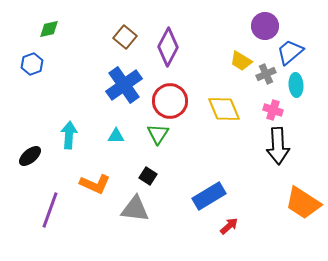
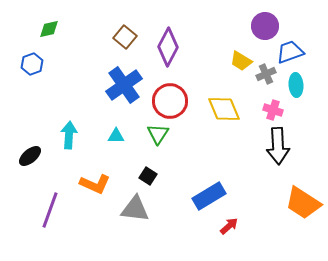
blue trapezoid: rotated 20 degrees clockwise
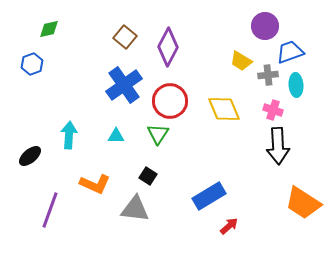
gray cross: moved 2 px right, 1 px down; rotated 18 degrees clockwise
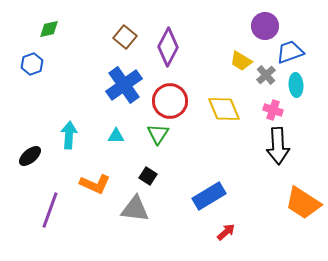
gray cross: moved 2 px left; rotated 36 degrees counterclockwise
red arrow: moved 3 px left, 6 px down
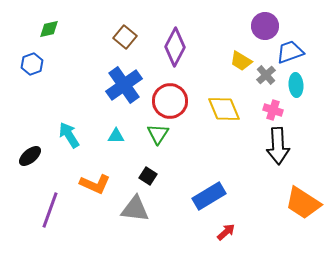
purple diamond: moved 7 px right
cyan arrow: rotated 36 degrees counterclockwise
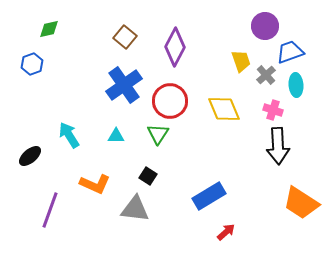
yellow trapezoid: rotated 140 degrees counterclockwise
orange trapezoid: moved 2 px left
